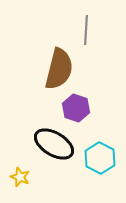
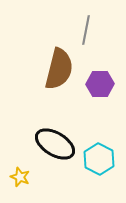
gray line: rotated 8 degrees clockwise
purple hexagon: moved 24 px right, 24 px up; rotated 20 degrees counterclockwise
black ellipse: moved 1 px right
cyan hexagon: moved 1 px left, 1 px down
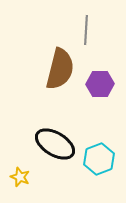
gray line: rotated 8 degrees counterclockwise
brown semicircle: moved 1 px right
cyan hexagon: rotated 12 degrees clockwise
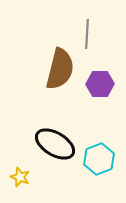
gray line: moved 1 px right, 4 px down
